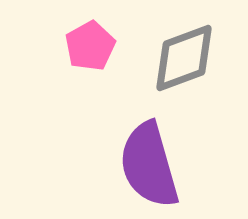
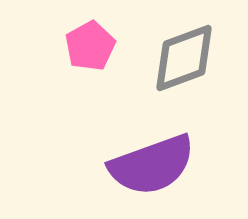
purple semicircle: moved 3 px right; rotated 94 degrees counterclockwise
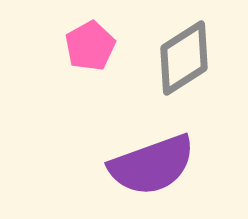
gray diamond: rotated 12 degrees counterclockwise
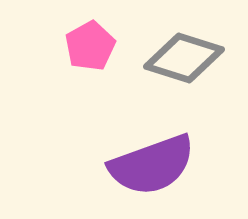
gray diamond: rotated 50 degrees clockwise
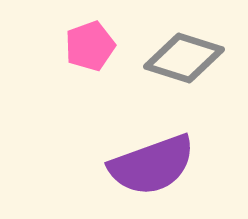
pink pentagon: rotated 9 degrees clockwise
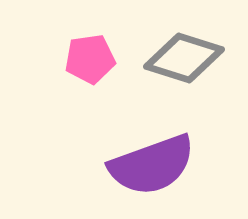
pink pentagon: moved 13 px down; rotated 12 degrees clockwise
